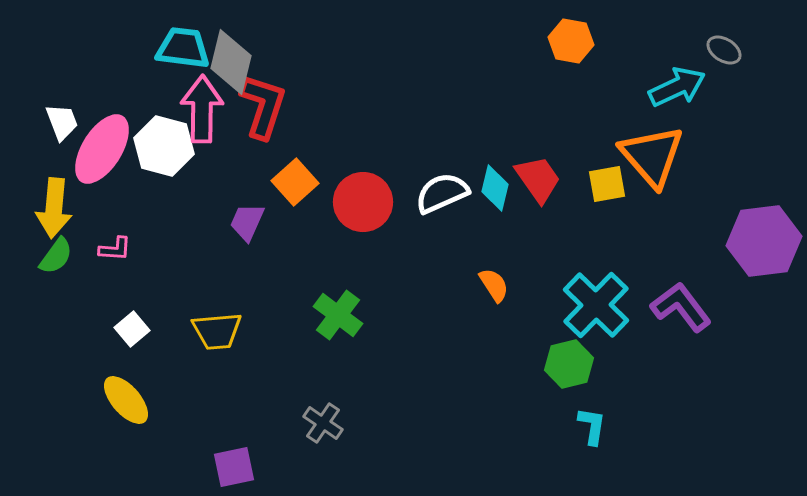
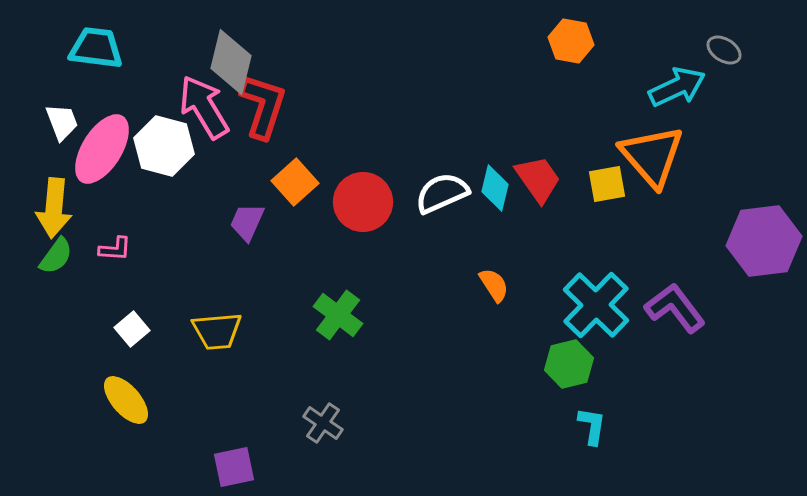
cyan trapezoid: moved 87 px left
pink arrow: moved 2 px right, 2 px up; rotated 32 degrees counterclockwise
purple L-shape: moved 6 px left, 1 px down
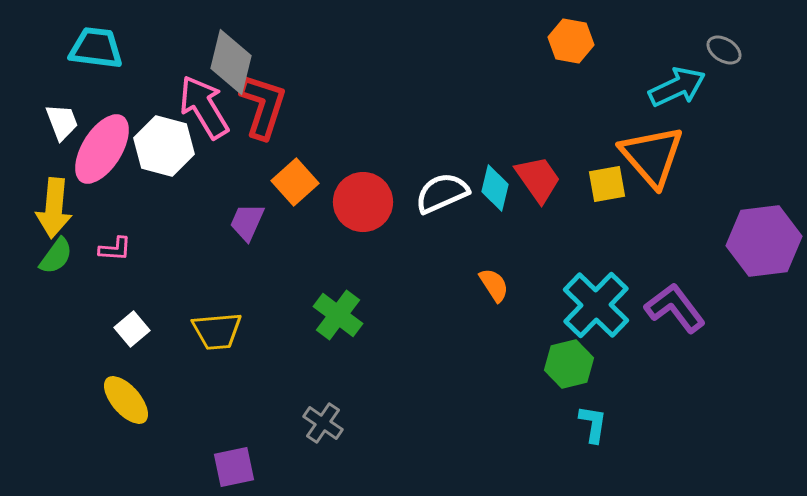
cyan L-shape: moved 1 px right, 2 px up
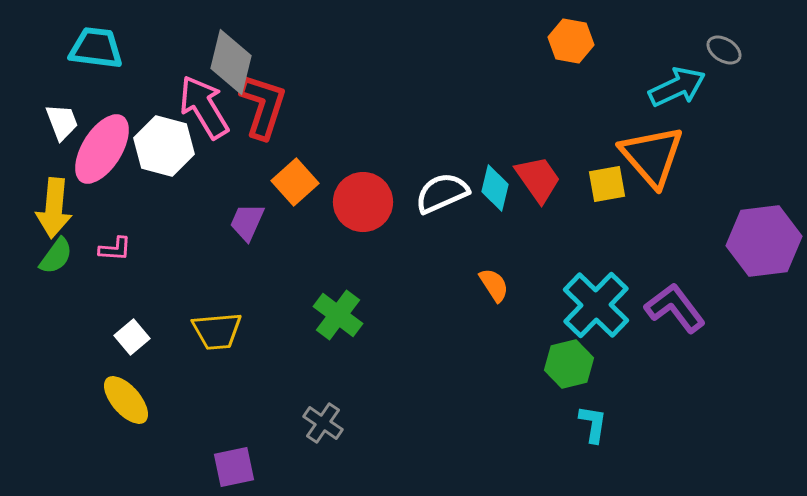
white square: moved 8 px down
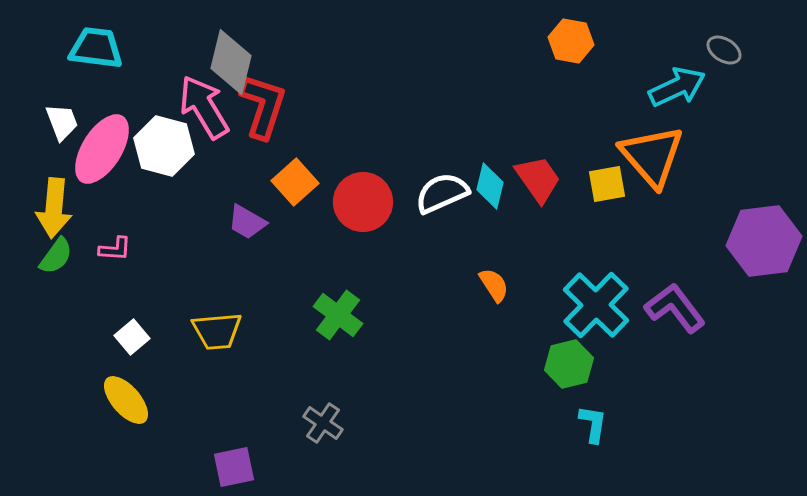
cyan diamond: moved 5 px left, 2 px up
purple trapezoid: rotated 84 degrees counterclockwise
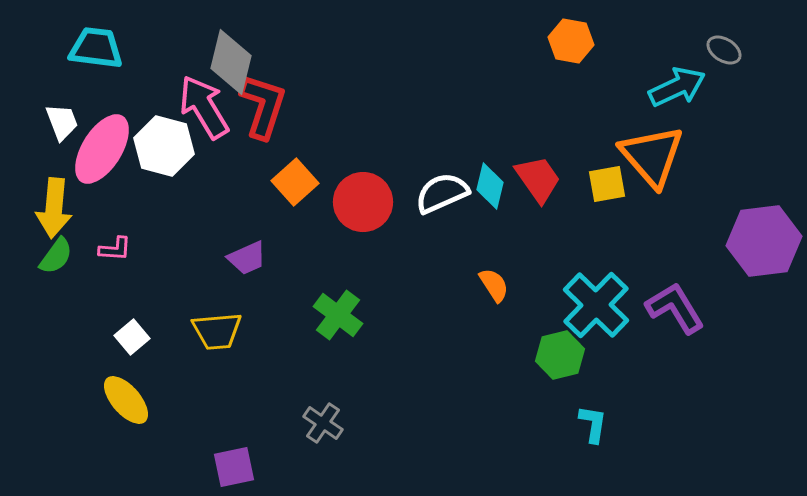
purple trapezoid: moved 36 px down; rotated 54 degrees counterclockwise
purple L-shape: rotated 6 degrees clockwise
green hexagon: moved 9 px left, 9 px up
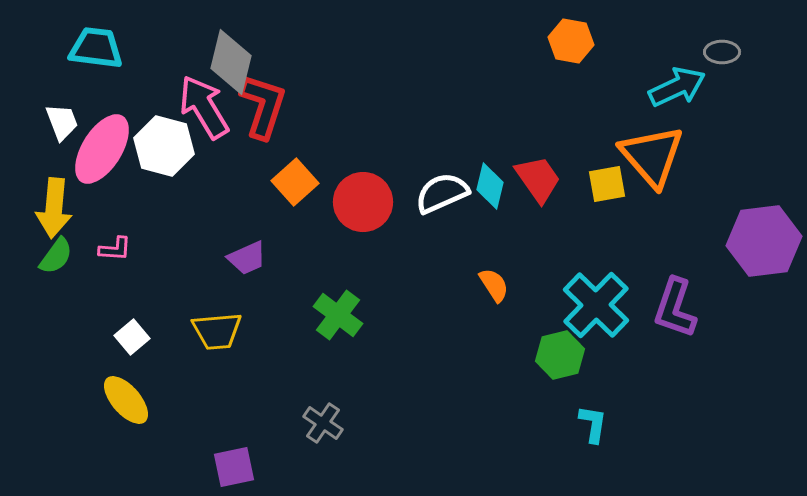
gray ellipse: moved 2 px left, 2 px down; rotated 32 degrees counterclockwise
purple L-shape: rotated 130 degrees counterclockwise
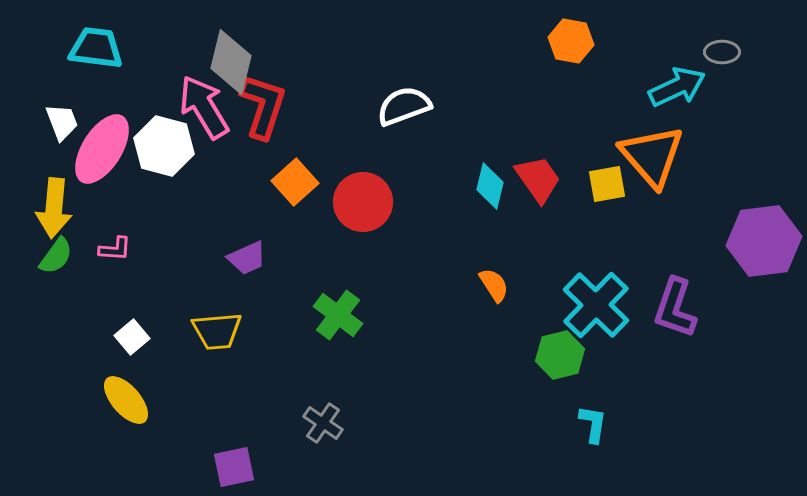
white semicircle: moved 38 px left, 87 px up; rotated 4 degrees clockwise
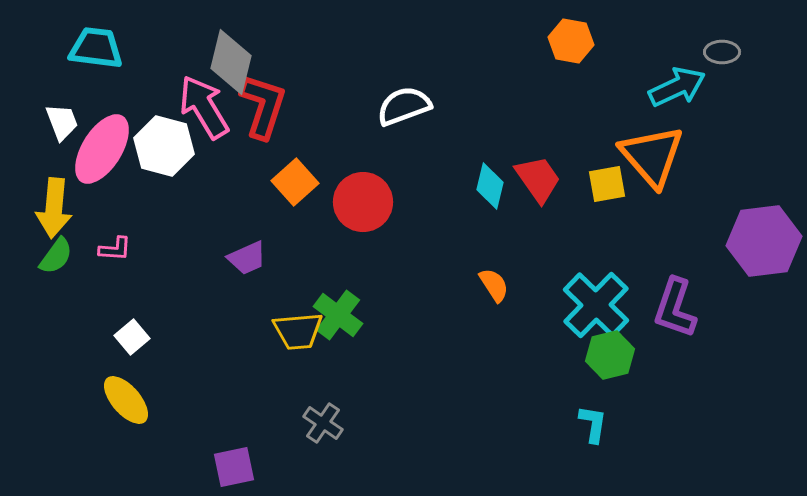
yellow trapezoid: moved 81 px right
green hexagon: moved 50 px right
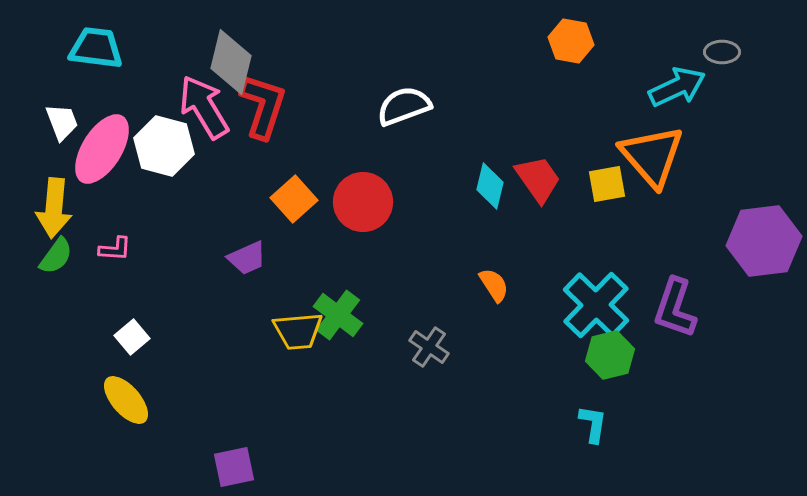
orange square: moved 1 px left, 17 px down
gray cross: moved 106 px right, 76 px up
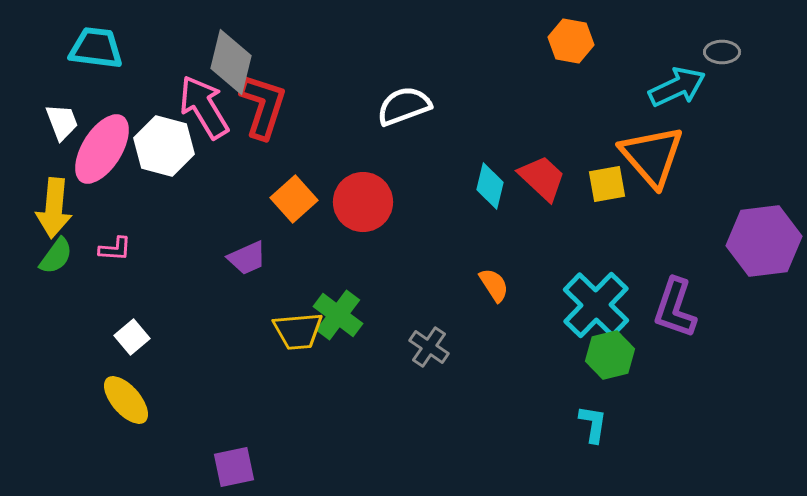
red trapezoid: moved 4 px right, 1 px up; rotated 12 degrees counterclockwise
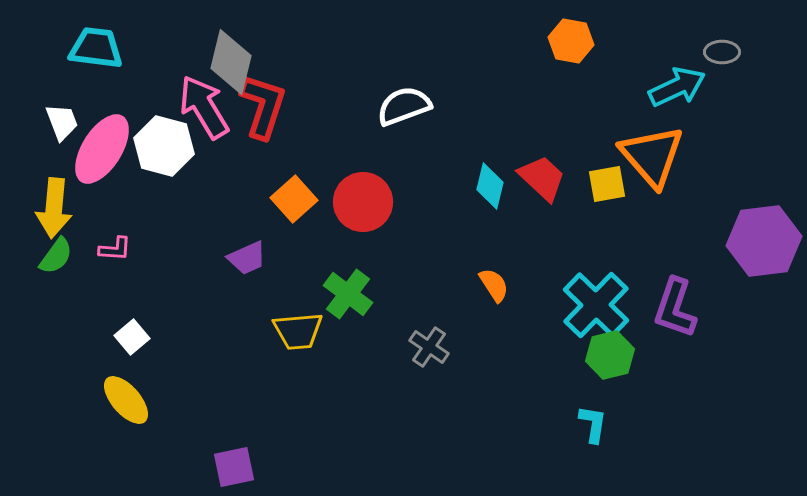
green cross: moved 10 px right, 21 px up
